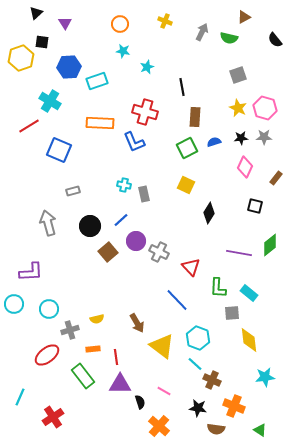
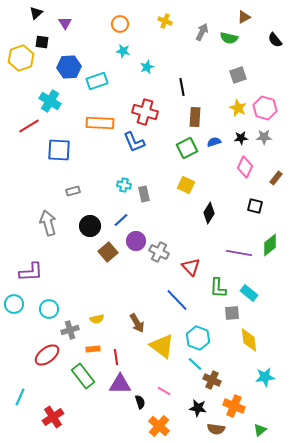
blue square at (59, 150): rotated 20 degrees counterclockwise
green triangle at (260, 430): rotated 48 degrees clockwise
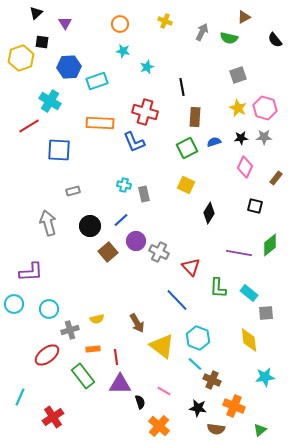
gray square at (232, 313): moved 34 px right
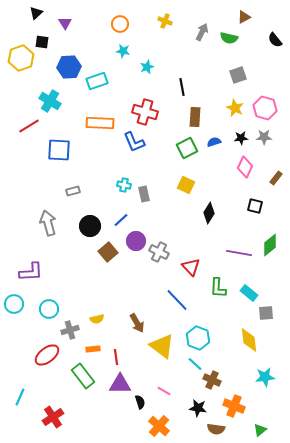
yellow star at (238, 108): moved 3 px left
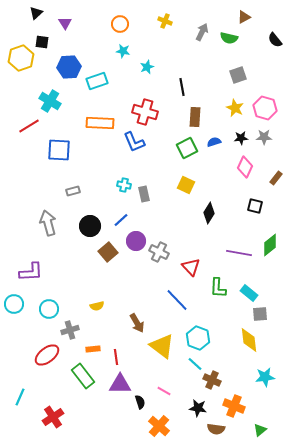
gray square at (266, 313): moved 6 px left, 1 px down
yellow semicircle at (97, 319): moved 13 px up
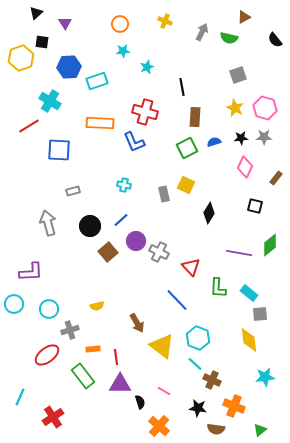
cyan star at (123, 51): rotated 16 degrees counterclockwise
gray rectangle at (144, 194): moved 20 px right
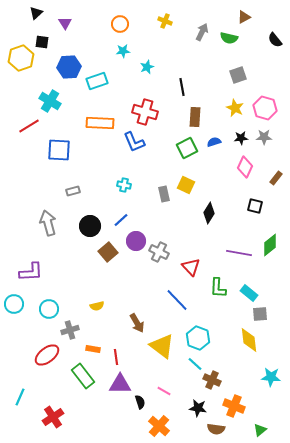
orange rectangle at (93, 349): rotated 16 degrees clockwise
cyan star at (265, 377): moved 6 px right; rotated 12 degrees clockwise
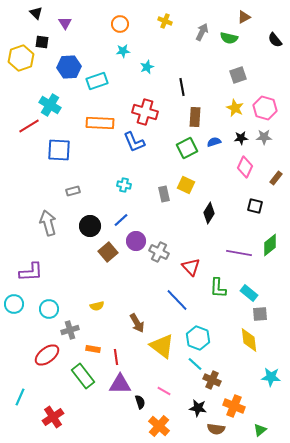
black triangle at (36, 13): rotated 32 degrees counterclockwise
cyan cross at (50, 101): moved 4 px down
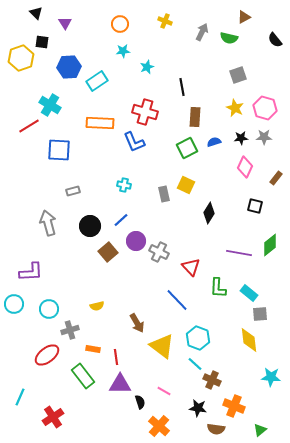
cyan rectangle at (97, 81): rotated 15 degrees counterclockwise
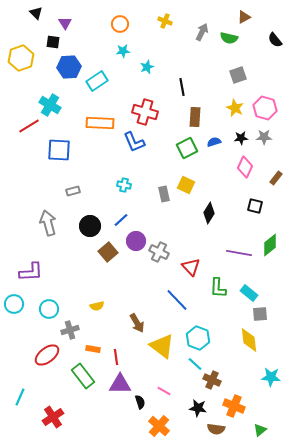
black square at (42, 42): moved 11 px right
